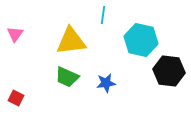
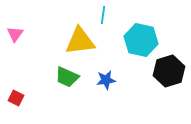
yellow triangle: moved 9 px right
black hexagon: rotated 24 degrees counterclockwise
blue star: moved 3 px up
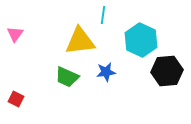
cyan hexagon: rotated 12 degrees clockwise
black hexagon: moved 2 px left; rotated 12 degrees clockwise
blue star: moved 8 px up
red square: moved 1 px down
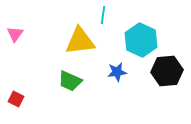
blue star: moved 11 px right
green trapezoid: moved 3 px right, 4 px down
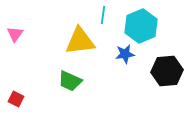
cyan hexagon: moved 14 px up; rotated 12 degrees clockwise
blue star: moved 8 px right, 18 px up
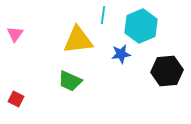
yellow triangle: moved 2 px left, 1 px up
blue star: moved 4 px left
